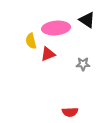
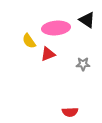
yellow semicircle: moved 2 px left; rotated 21 degrees counterclockwise
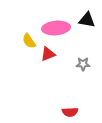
black triangle: rotated 24 degrees counterclockwise
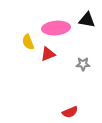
yellow semicircle: moved 1 px left, 1 px down; rotated 14 degrees clockwise
red semicircle: rotated 21 degrees counterclockwise
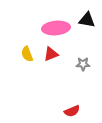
yellow semicircle: moved 1 px left, 12 px down
red triangle: moved 3 px right
red semicircle: moved 2 px right, 1 px up
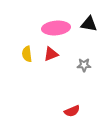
black triangle: moved 2 px right, 4 px down
yellow semicircle: rotated 14 degrees clockwise
gray star: moved 1 px right, 1 px down
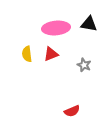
gray star: rotated 24 degrees clockwise
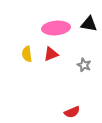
red semicircle: moved 1 px down
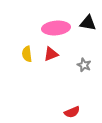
black triangle: moved 1 px left, 1 px up
